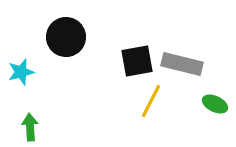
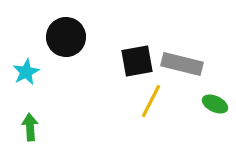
cyan star: moved 5 px right; rotated 12 degrees counterclockwise
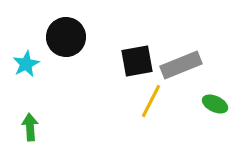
gray rectangle: moved 1 px left, 1 px down; rotated 36 degrees counterclockwise
cyan star: moved 8 px up
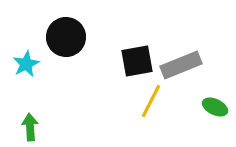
green ellipse: moved 3 px down
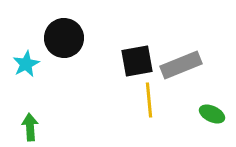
black circle: moved 2 px left, 1 px down
yellow line: moved 2 px left, 1 px up; rotated 32 degrees counterclockwise
green ellipse: moved 3 px left, 7 px down
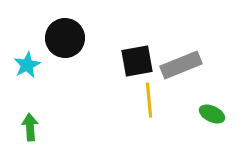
black circle: moved 1 px right
cyan star: moved 1 px right, 1 px down
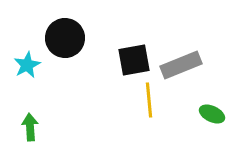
black square: moved 3 px left, 1 px up
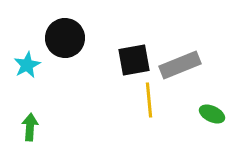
gray rectangle: moved 1 px left
green arrow: rotated 8 degrees clockwise
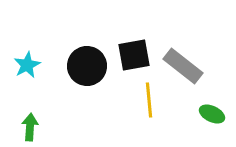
black circle: moved 22 px right, 28 px down
black square: moved 5 px up
gray rectangle: moved 3 px right, 1 px down; rotated 60 degrees clockwise
